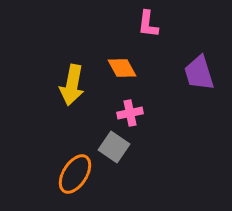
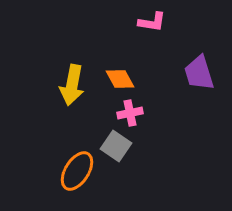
pink L-shape: moved 4 px right, 2 px up; rotated 88 degrees counterclockwise
orange diamond: moved 2 px left, 11 px down
gray square: moved 2 px right, 1 px up
orange ellipse: moved 2 px right, 3 px up
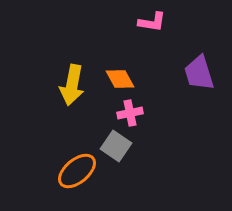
orange ellipse: rotated 18 degrees clockwise
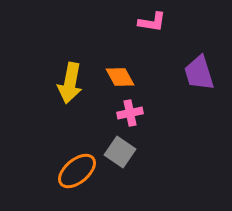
orange diamond: moved 2 px up
yellow arrow: moved 2 px left, 2 px up
gray square: moved 4 px right, 6 px down
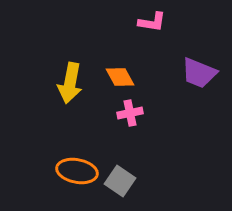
purple trapezoid: rotated 51 degrees counterclockwise
gray square: moved 29 px down
orange ellipse: rotated 51 degrees clockwise
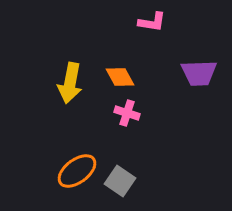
purple trapezoid: rotated 24 degrees counterclockwise
pink cross: moved 3 px left; rotated 30 degrees clockwise
orange ellipse: rotated 48 degrees counterclockwise
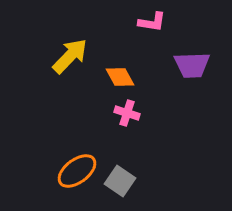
purple trapezoid: moved 7 px left, 8 px up
yellow arrow: moved 27 px up; rotated 147 degrees counterclockwise
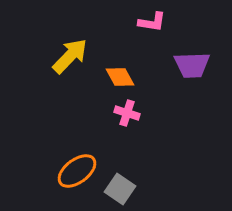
gray square: moved 8 px down
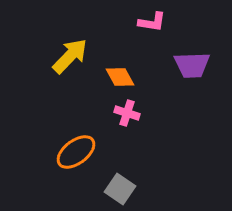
orange ellipse: moved 1 px left, 19 px up
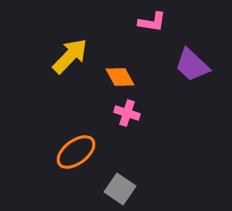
purple trapezoid: rotated 45 degrees clockwise
